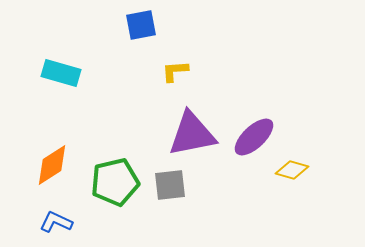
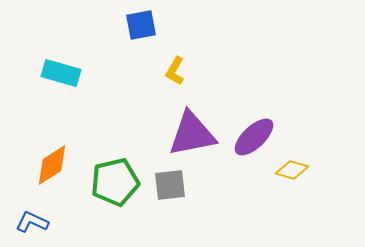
yellow L-shape: rotated 56 degrees counterclockwise
blue L-shape: moved 24 px left
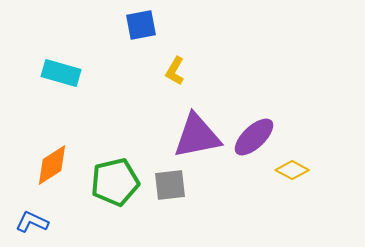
purple triangle: moved 5 px right, 2 px down
yellow diamond: rotated 12 degrees clockwise
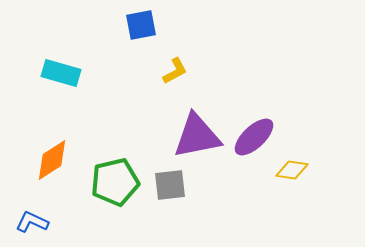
yellow L-shape: rotated 148 degrees counterclockwise
orange diamond: moved 5 px up
yellow diamond: rotated 20 degrees counterclockwise
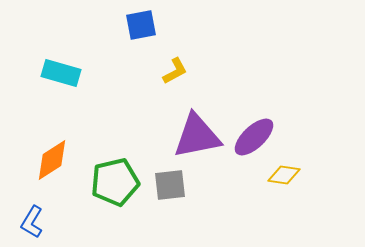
yellow diamond: moved 8 px left, 5 px down
blue L-shape: rotated 84 degrees counterclockwise
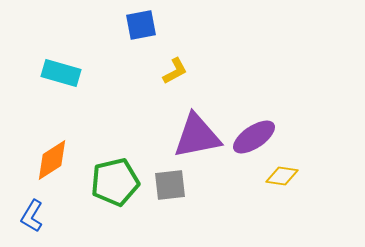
purple ellipse: rotated 9 degrees clockwise
yellow diamond: moved 2 px left, 1 px down
blue L-shape: moved 6 px up
